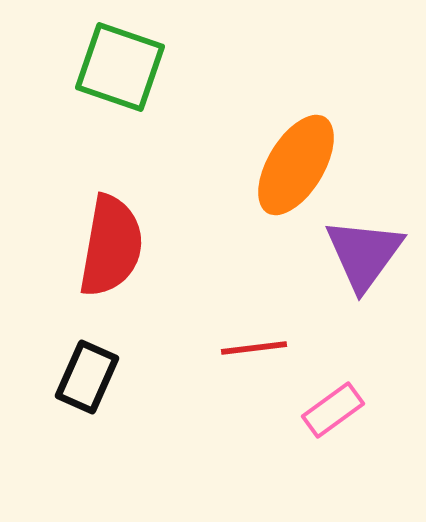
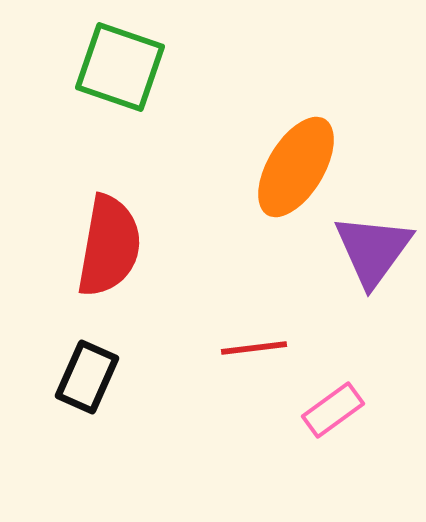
orange ellipse: moved 2 px down
red semicircle: moved 2 px left
purple triangle: moved 9 px right, 4 px up
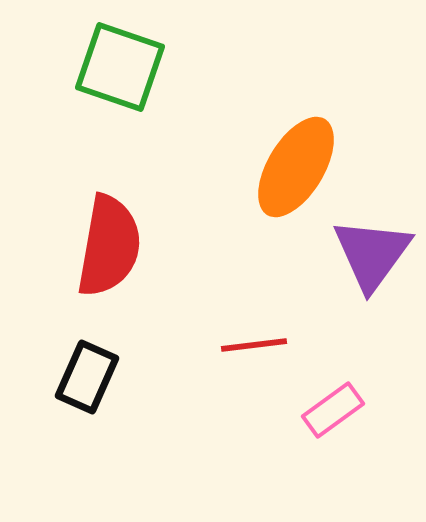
purple triangle: moved 1 px left, 4 px down
red line: moved 3 px up
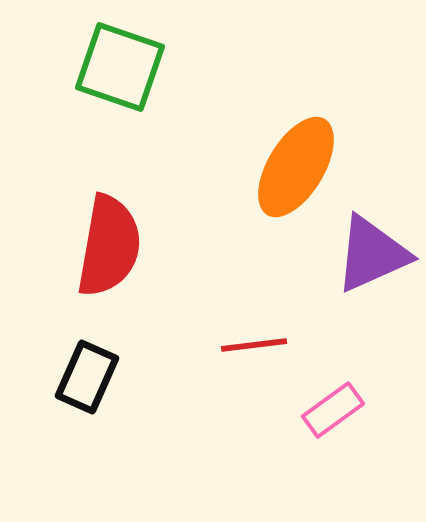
purple triangle: rotated 30 degrees clockwise
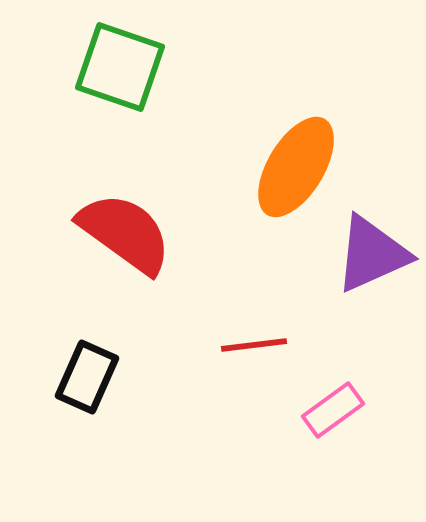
red semicircle: moved 16 px right, 13 px up; rotated 64 degrees counterclockwise
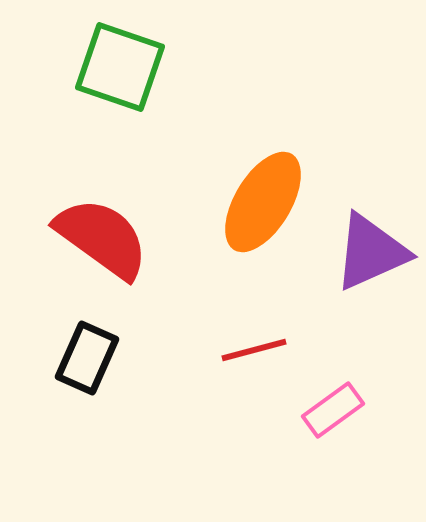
orange ellipse: moved 33 px left, 35 px down
red semicircle: moved 23 px left, 5 px down
purple triangle: moved 1 px left, 2 px up
red line: moved 5 px down; rotated 8 degrees counterclockwise
black rectangle: moved 19 px up
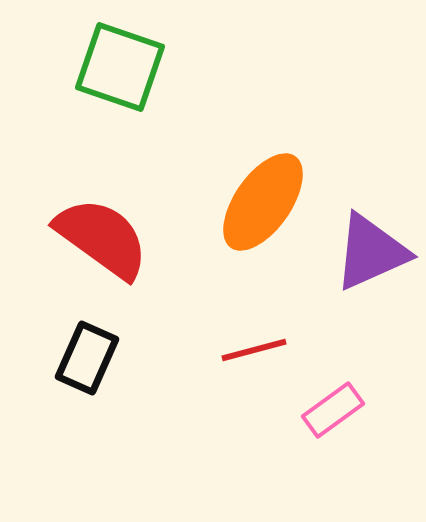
orange ellipse: rotated 4 degrees clockwise
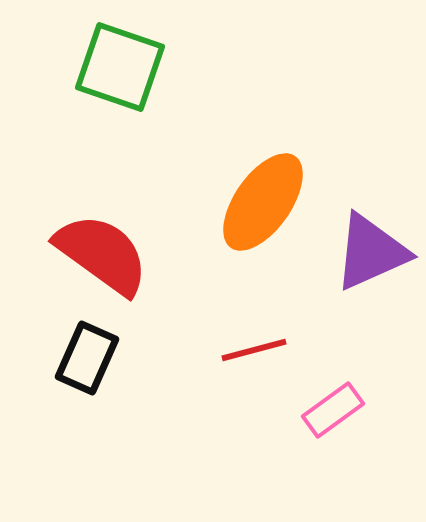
red semicircle: moved 16 px down
